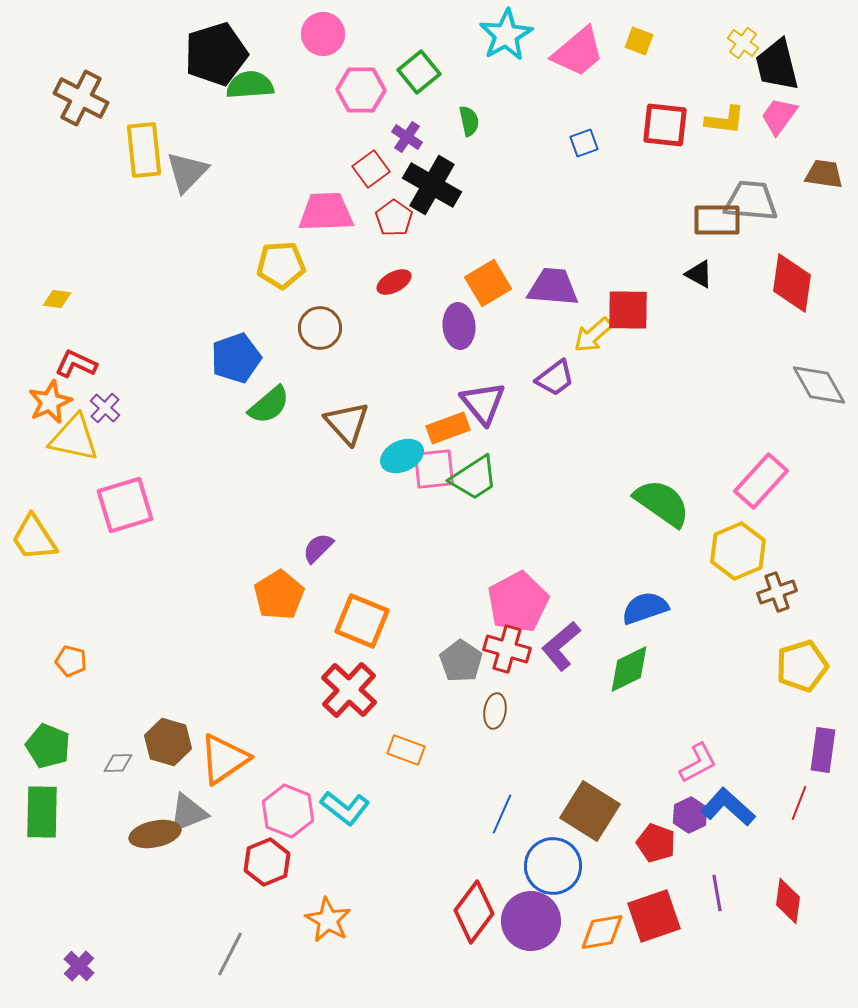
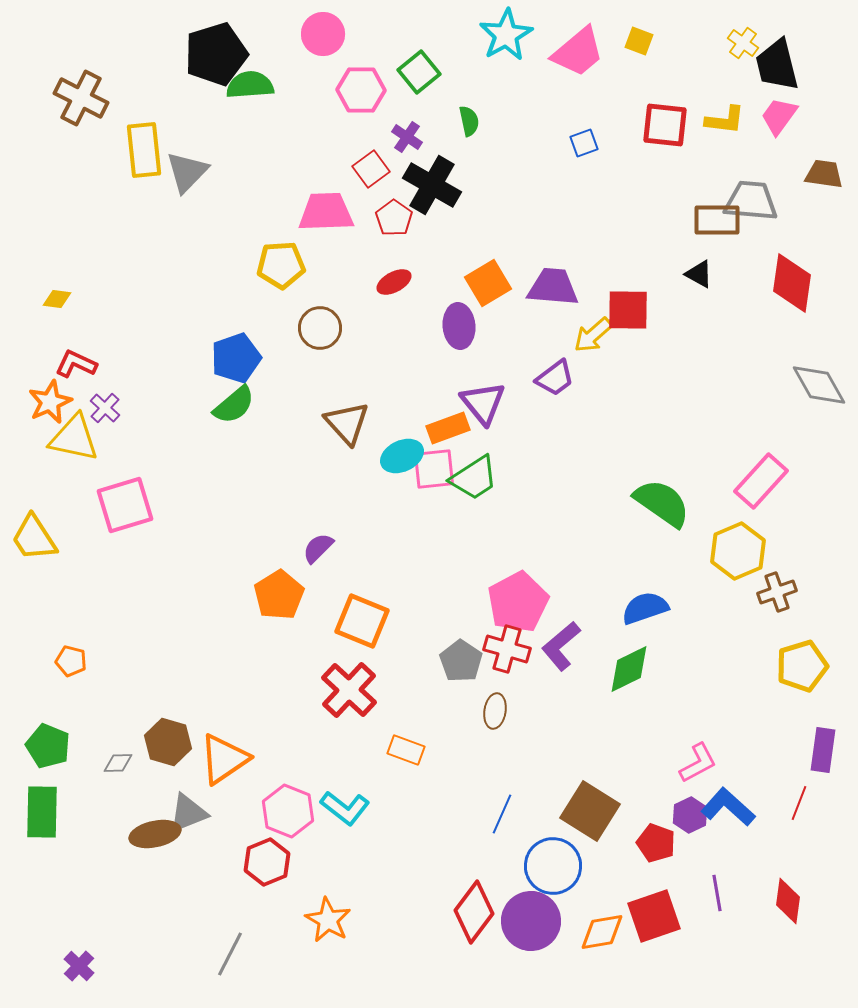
green semicircle at (269, 405): moved 35 px left
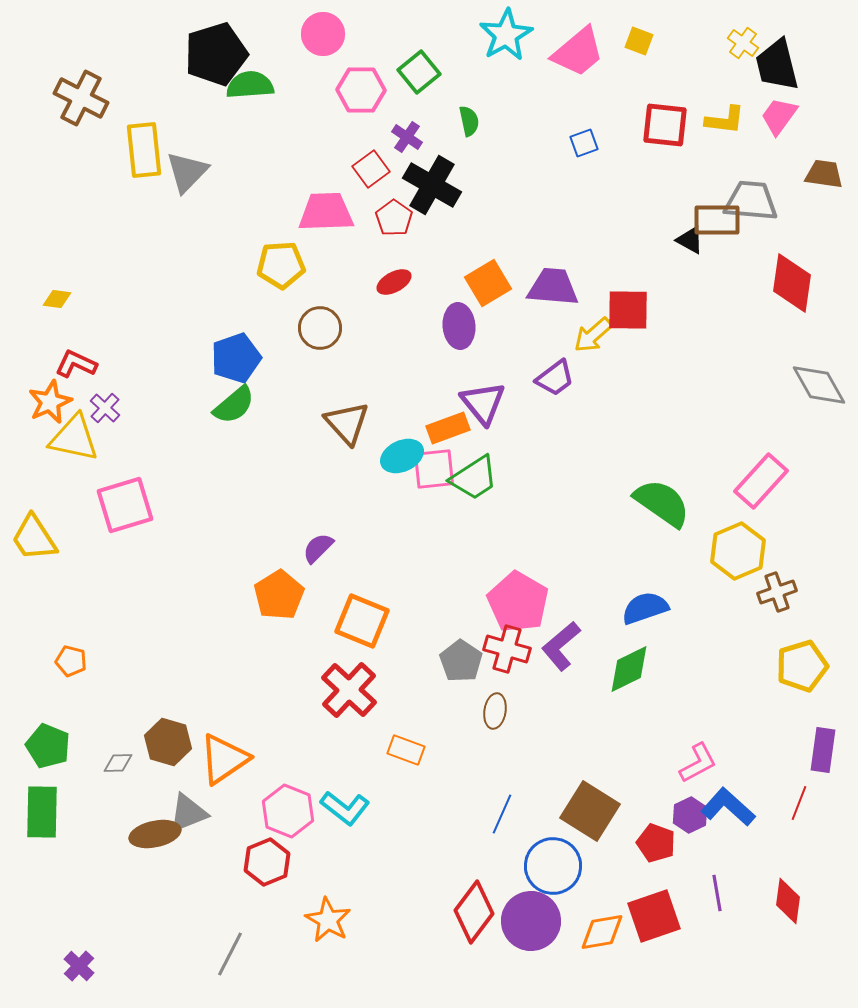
black triangle at (699, 274): moved 9 px left, 34 px up
pink pentagon at (518, 602): rotated 14 degrees counterclockwise
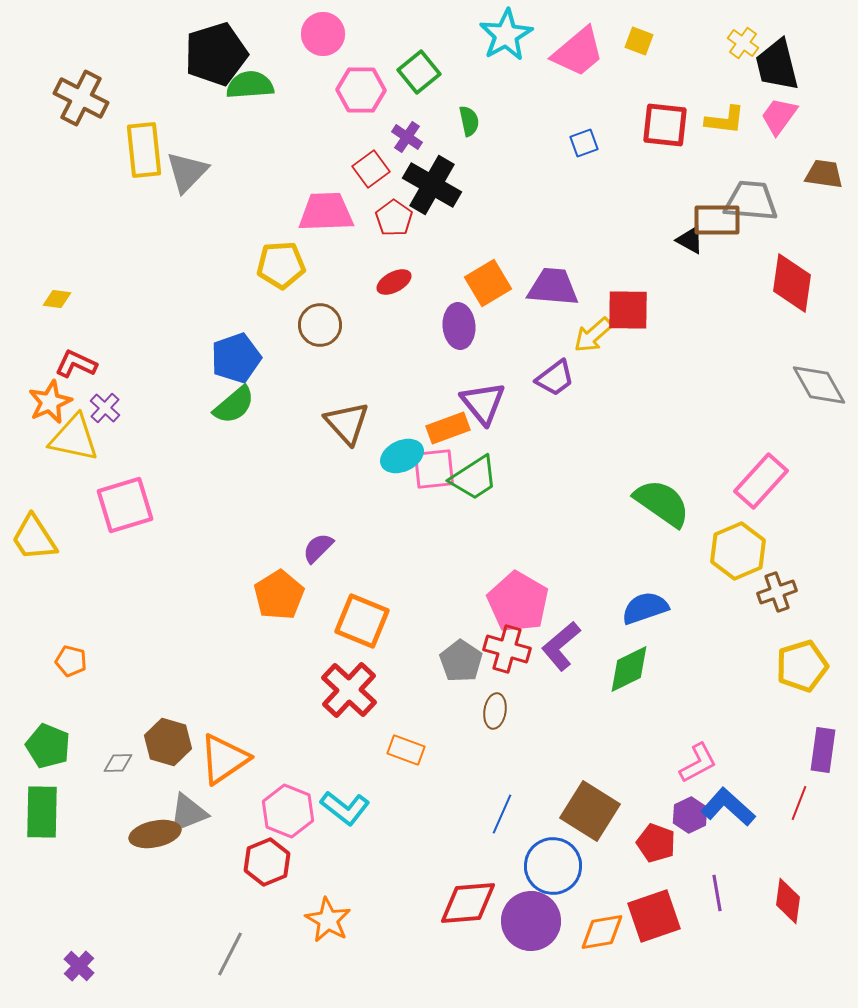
brown circle at (320, 328): moved 3 px up
red diamond at (474, 912): moved 6 px left, 9 px up; rotated 48 degrees clockwise
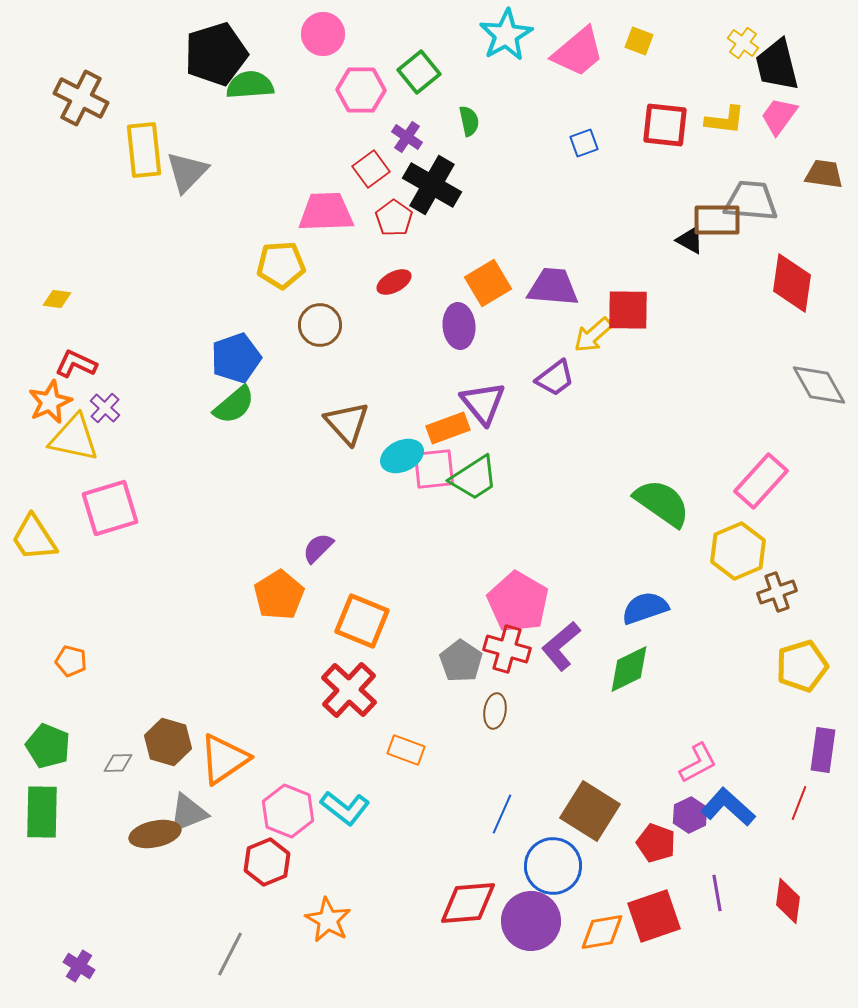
pink square at (125, 505): moved 15 px left, 3 px down
purple cross at (79, 966): rotated 12 degrees counterclockwise
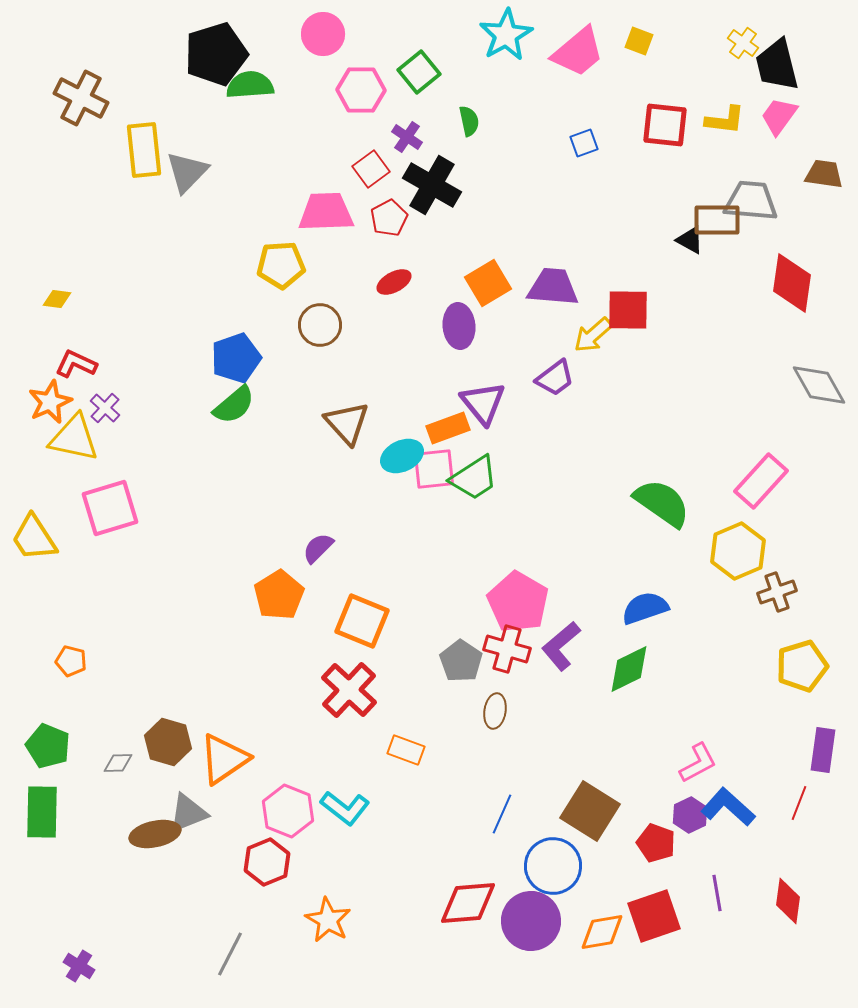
red pentagon at (394, 218): moved 5 px left; rotated 9 degrees clockwise
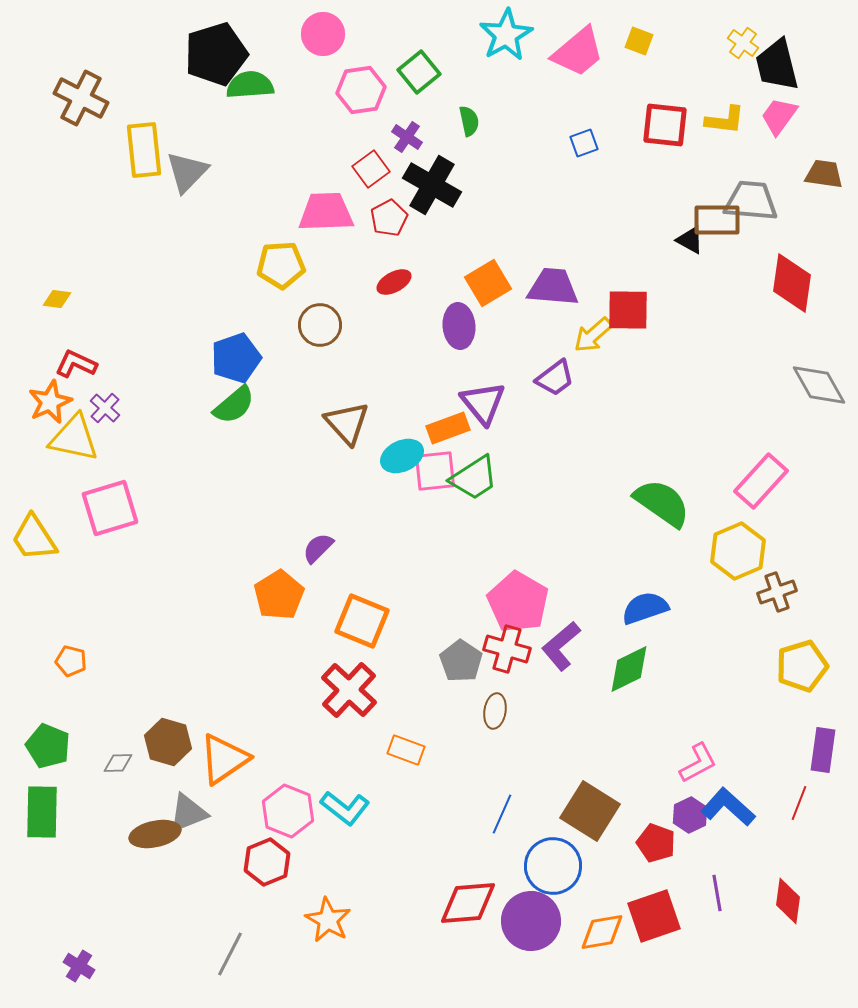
pink hexagon at (361, 90): rotated 9 degrees counterclockwise
pink square at (434, 469): moved 1 px right, 2 px down
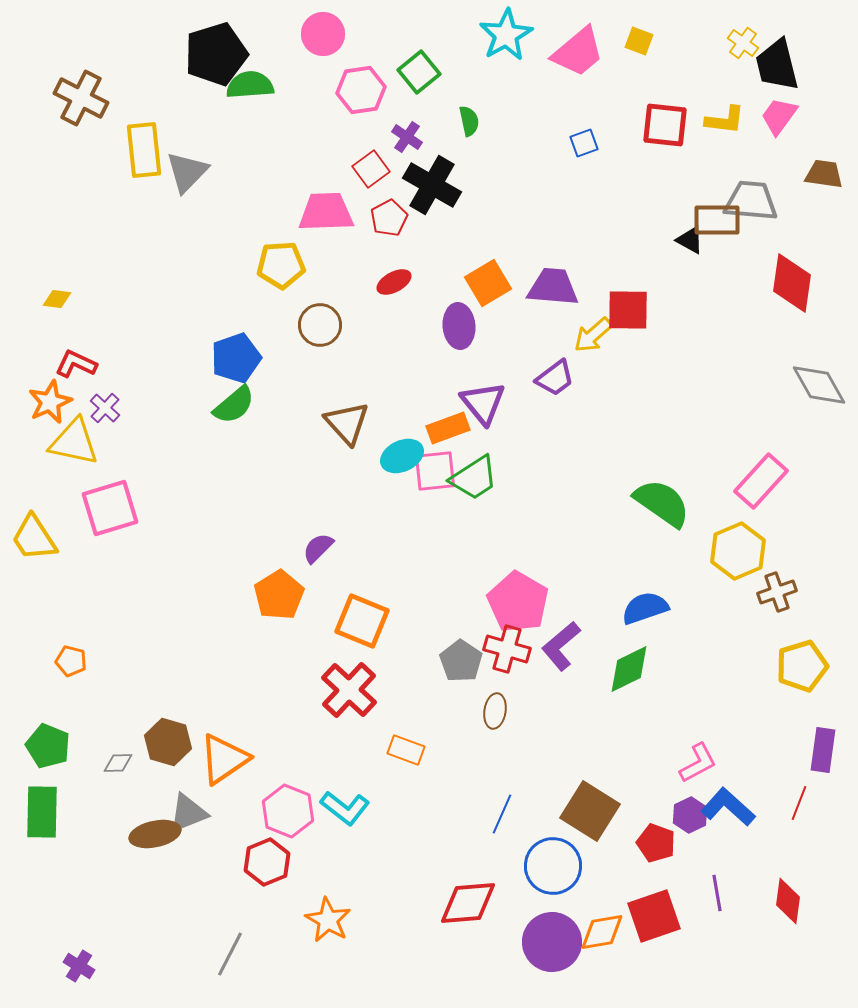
yellow triangle at (74, 438): moved 4 px down
purple circle at (531, 921): moved 21 px right, 21 px down
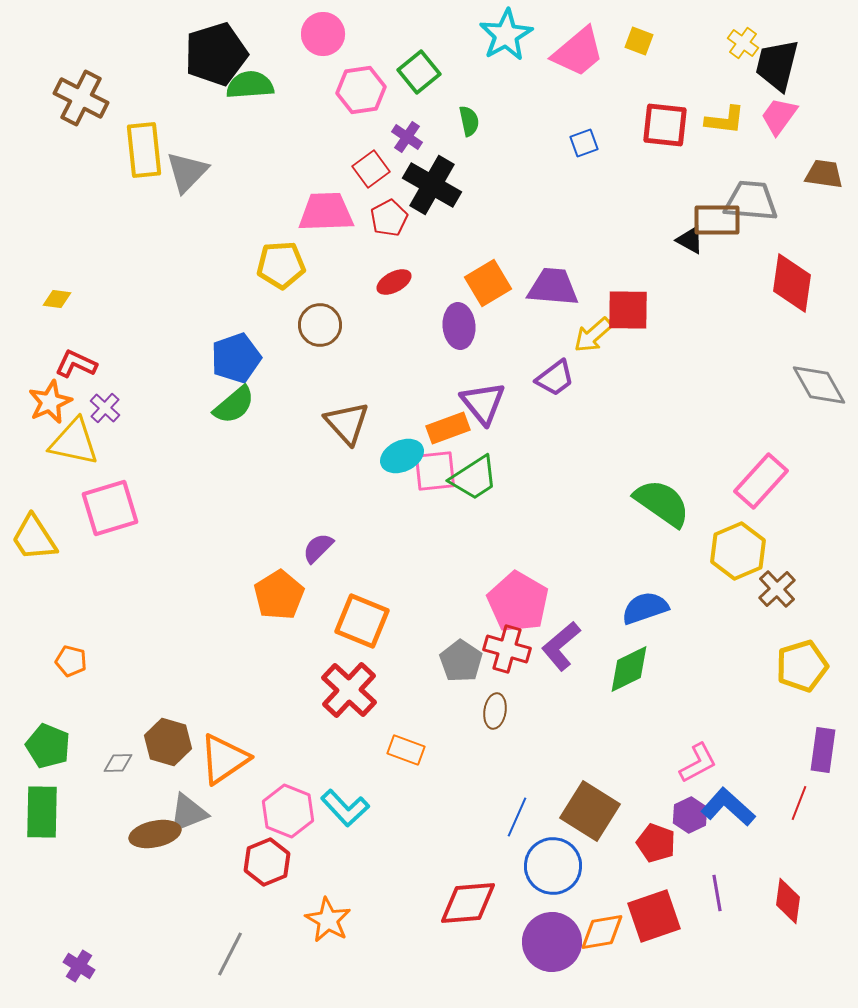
black trapezoid at (777, 65): rotated 28 degrees clockwise
brown cross at (777, 592): moved 3 px up; rotated 24 degrees counterclockwise
cyan L-shape at (345, 808): rotated 9 degrees clockwise
blue line at (502, 814): moved 15 px right, 3 px down
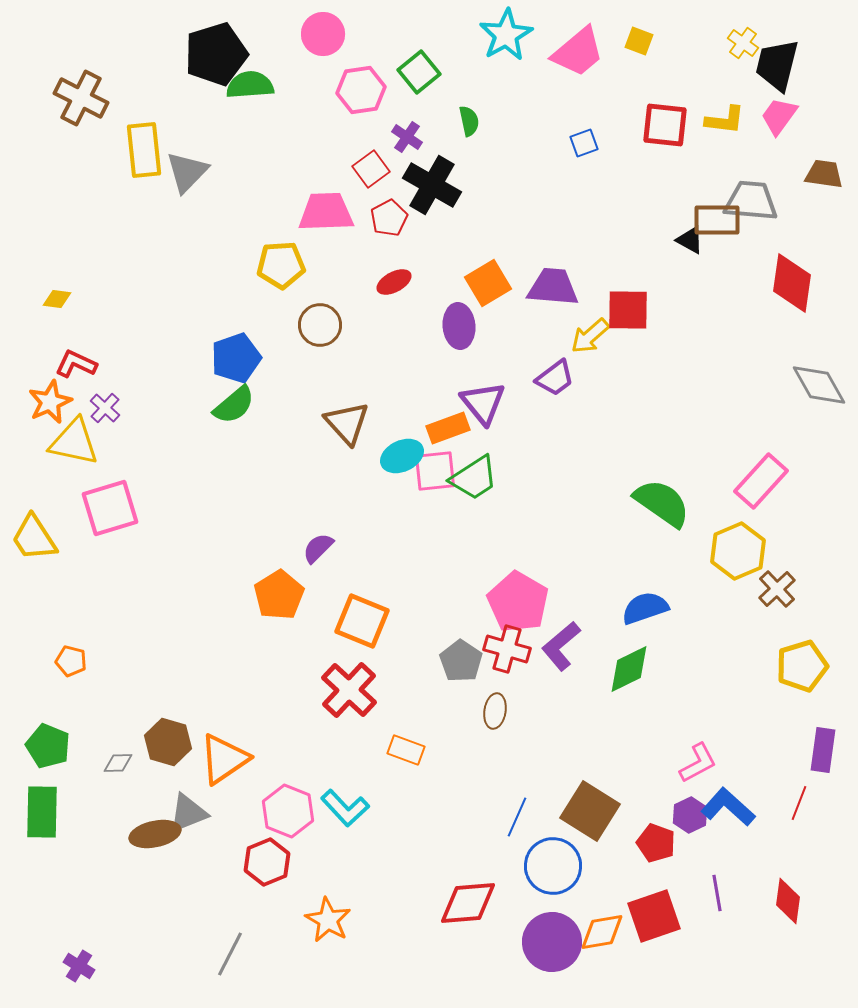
yellow arrow at (593, 335): moved 3 px left, 1 px down
